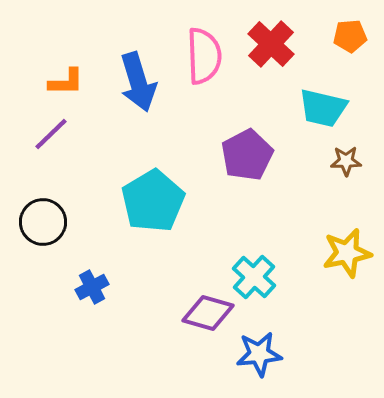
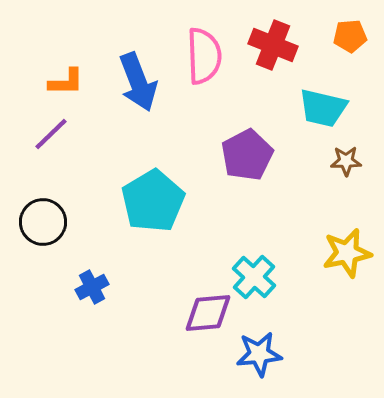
red cross: moved 2 px right, 1 px down; rotated 21 degrees counterclockwise
blue arrow: rotated 4 degrees counterclockwise
purple diamond: rotated 21 degrees counterclockwise
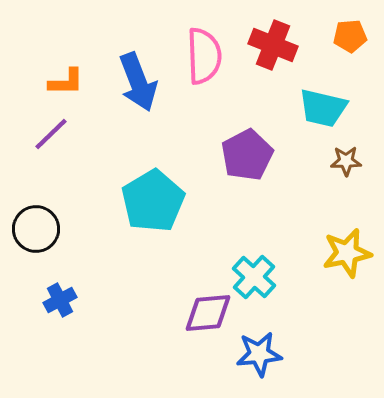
black circle: moved 7 px left, 7 px down
blue cross: moved 32 px left, 13 px down
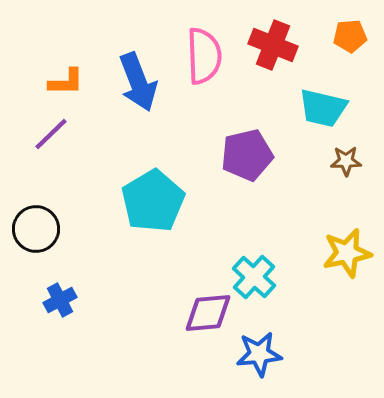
purple pentagon: rotated 15 degrees clockwise
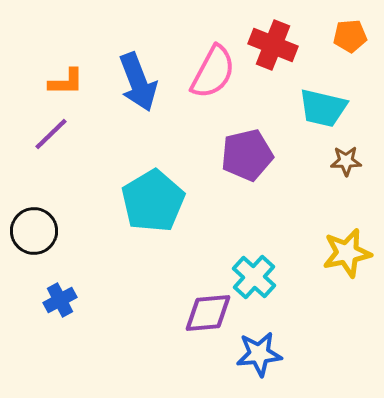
pink semicircle: moved 9 px right, 16 px down; rotated 30 degrees clockwise
black circle: moved 2 px left, 2 px down
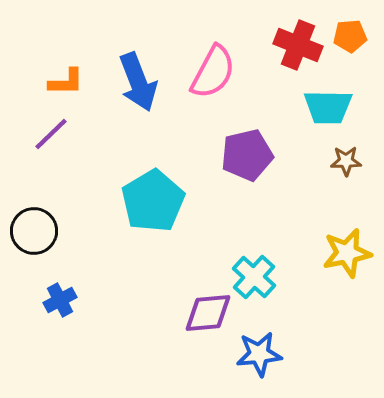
red cross: moved 25 px right
cyan trapezoid: moved 5 px right, 1 px up; rotated 12 degrees counterclockwise
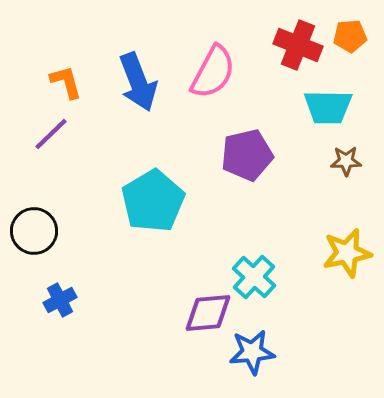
orange L-shape: rotated 105 degrees counterclockwise
blue star: moved 7 px left, 2 px up
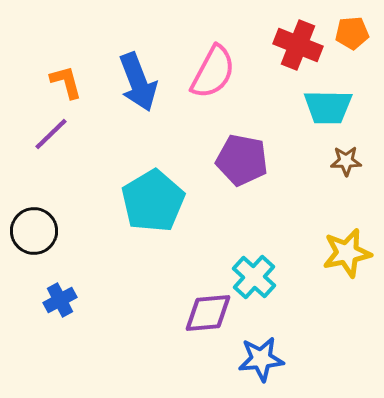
orange pentagon: moved 2 px right, 3 px up
purple pentagon: moved 5 px left, 5 px down; rotated 24 degrees clockwise
blue star: moved 9 px right, 7 px down
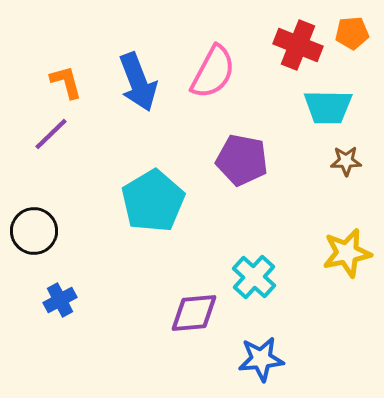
purple diamond: moved 14 px left
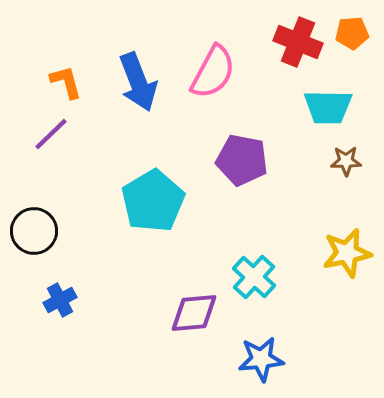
red cross: moved 3 px up
